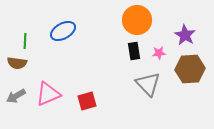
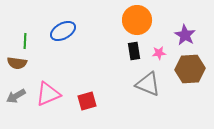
gray triangle: rotated 24 degrees counterclockwise
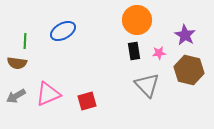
brown hexagon: moved 1 px left, 1 px down; rotated 16 degrees clockwise
gray triangle: moved 1 px left, 1 px down; rotated 24 degrees clockwise
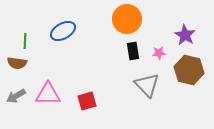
orange circle: moved 10 px left, 1 px up
black rectangle: moved 1 px left
pink triangle: rotated 24 degrees clockwise
